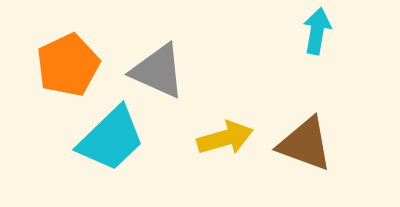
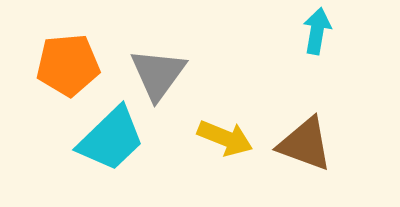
orange pentagon: rotated 20 degrees clockwise
gray triangle: moved 3 px down; rotated 42 degrees clockwise
yellow arrow: rotated 38 degrees clockwise
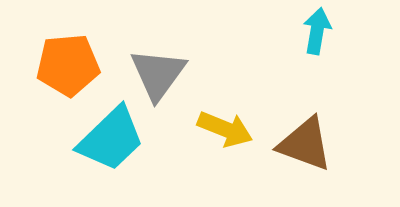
yellow arrow: moved 9 px up
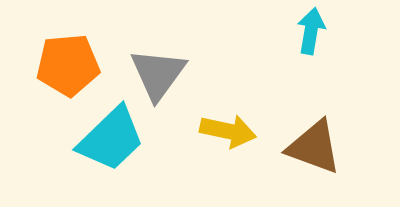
cyan arrow: moved 6 px left
yellow arrow: moved 3 px right, 2 px down; rotated 10 degrees counterclockwise
brown triangle: moved 9 px right, 3 px down
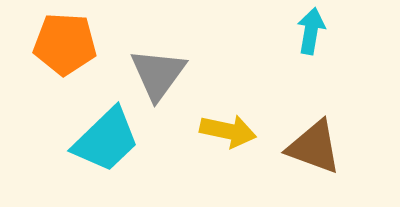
orange pentagon: moved 3 px left, 21 px up; rotated 8 degrees clockwise
cyan trapezoid: moved 5 px left, 1 px down
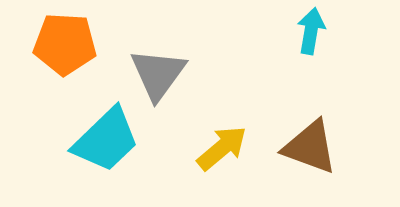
yellow arrow: moved 6 px left, 17 px down; rotated 52 degrees counterclockwise
brown triangle: moved 4 px left
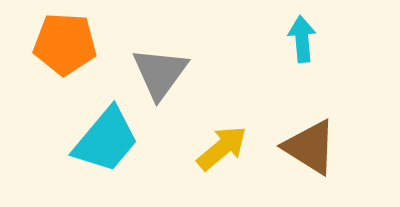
cyan arrow: moved 9 px left, 8 px down; rotated 15 degrees counterclockwise
gray triangle: moved 2 px right, 1 px up
cyan trapezoid: rotated 6 degrees counterclockwise
brown triangle: rotated 12 degrees clockwise
